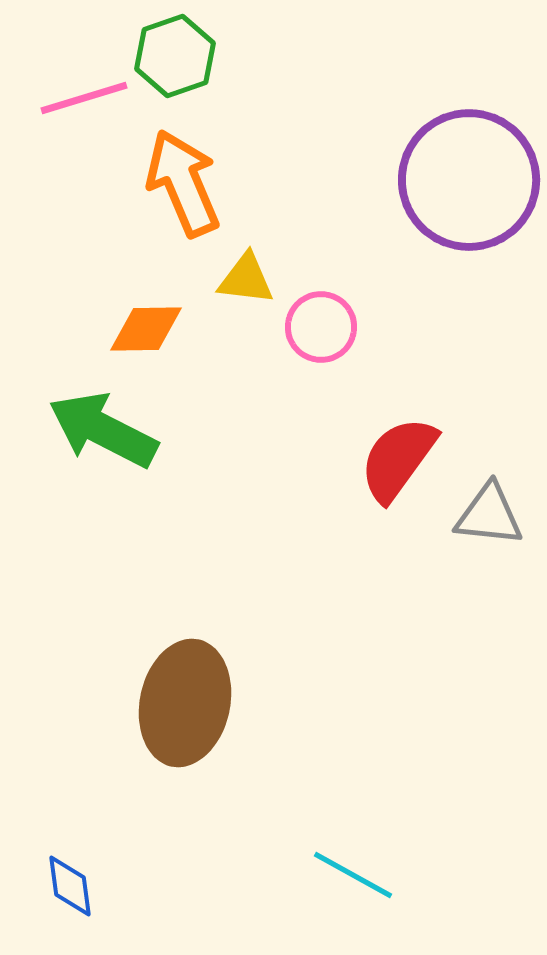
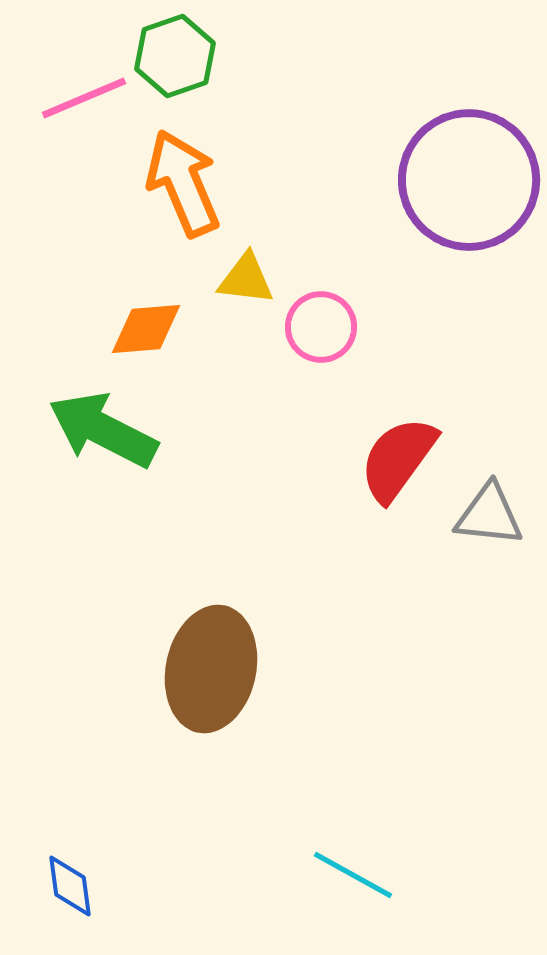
pink line: rotated 6 degrees counterclockwise
orange diamond: rotated 4 degrees counterclockwise
brown ellipse: moved 26 px right, 34 px up
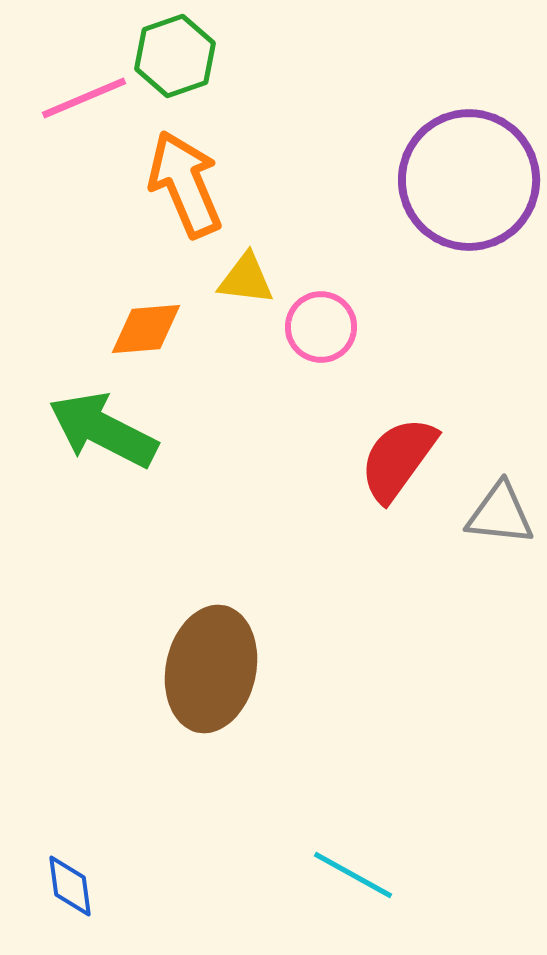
orange arrow: moved 2 px right, 1 px down
gray triangle: moved 11 px right, 1 px up
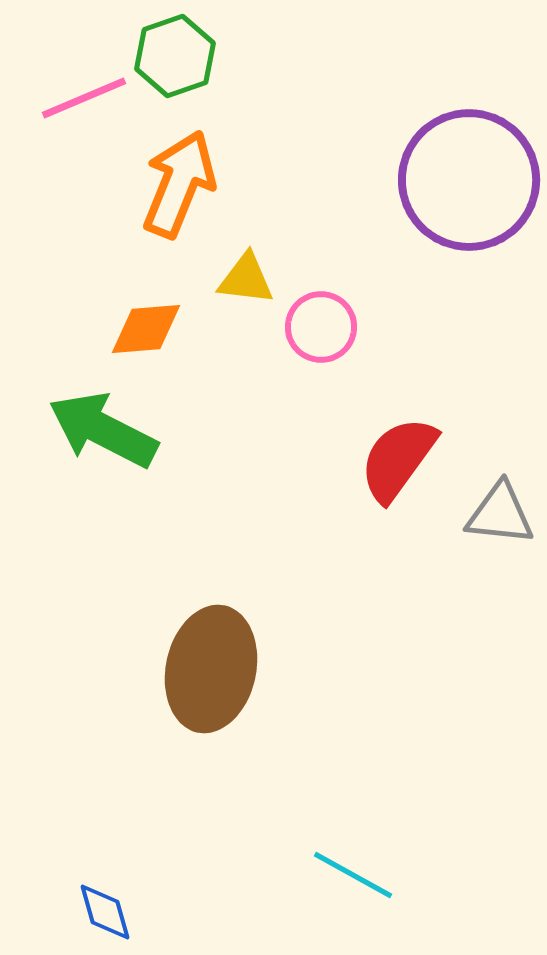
orange arrow: moved 6 px left; rotated 45 degrees clockwise
blue diamond: moved 35 px right, 26 px down; rotated 8 degrees counterclockwise
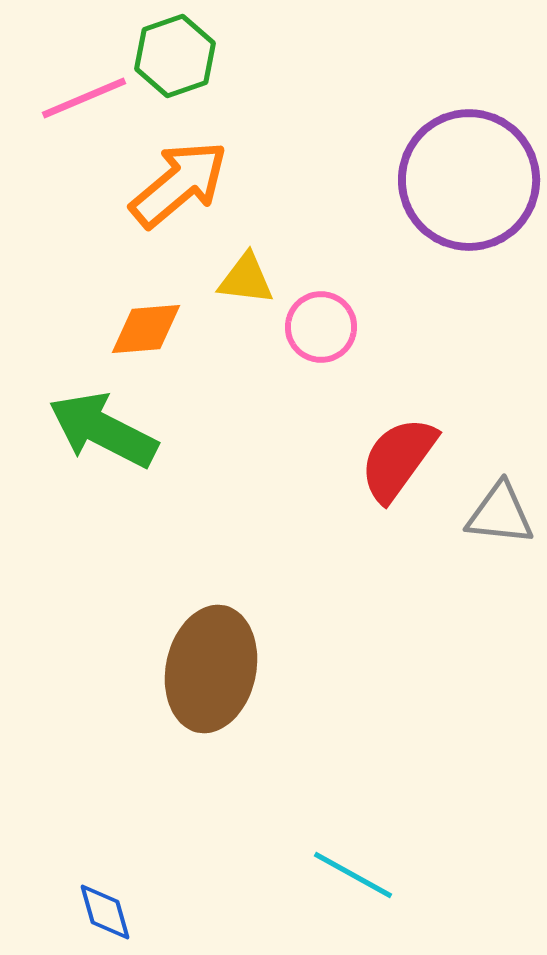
orange arrow: rotated 28 degrees clockwise
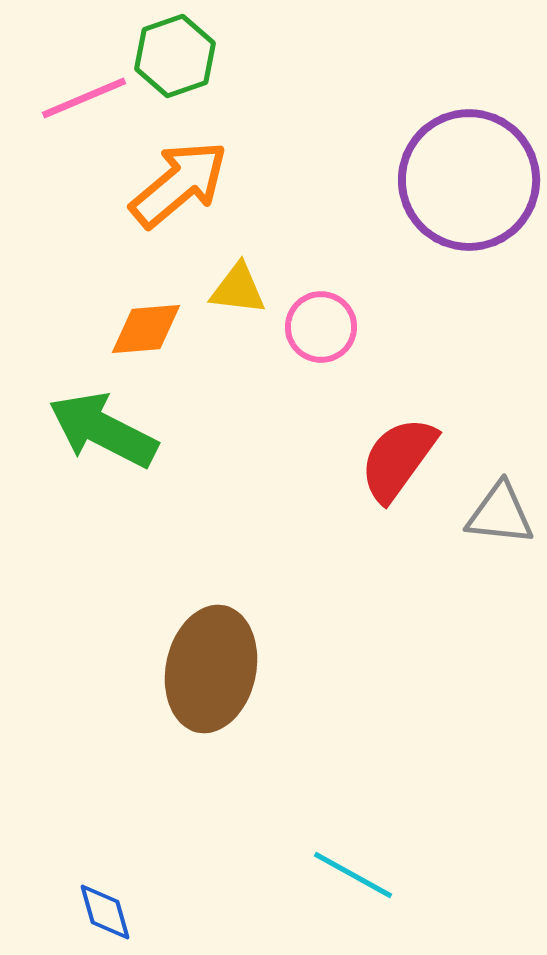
yellow triangle: moved 8 px left, 10 px down
